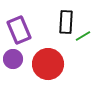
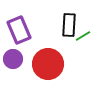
black rectangle: moved 3 px right, 3 px down
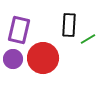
purple rectangle: rotated 36 degrees clockwise
green line: moved 5 px right, 3 px down
red circle: moved 5 px left, 6 px up
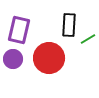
red circle: moved 6 px right
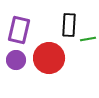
green line: rotated 21 degrees clockwise
purple circle: moved 3 px right, 1 px down
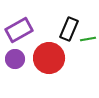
black rectangle: moved 4 px down; rotated 20 degrees clockwise
purple rectangle: rotated 48 degrees clockwise
purple circle: moved 1 px left, 1 px up
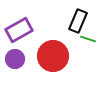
black rectangle: moved 9 px right, 8 px up
green line: rotated 28 degrees clockwise
red circle: moved 4 px right, 2 px up
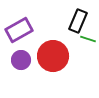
purple circle: moved 6 px right, 1 px down
